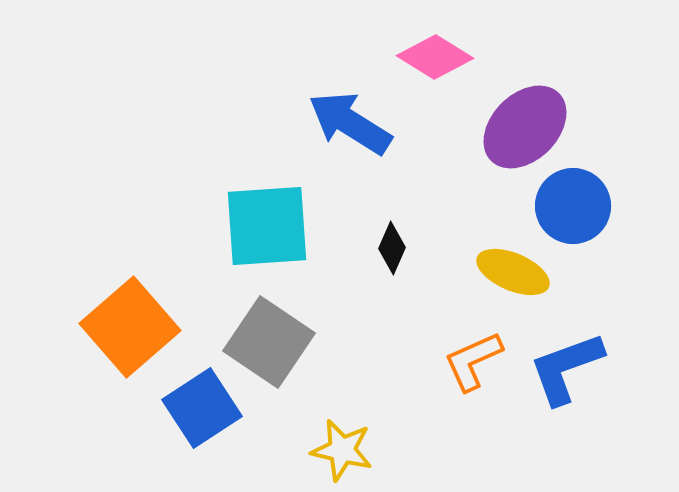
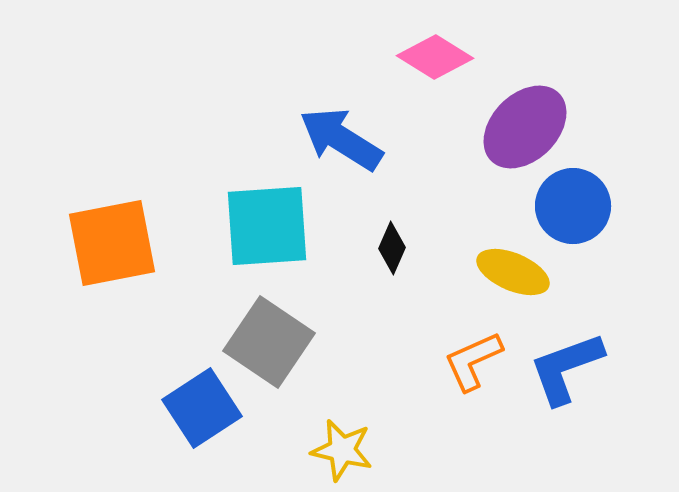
blue arrow: moved 9 px left, 16 px down
orange square: moved 18 px left, 84 px up; rotated 30 degrees clockwise
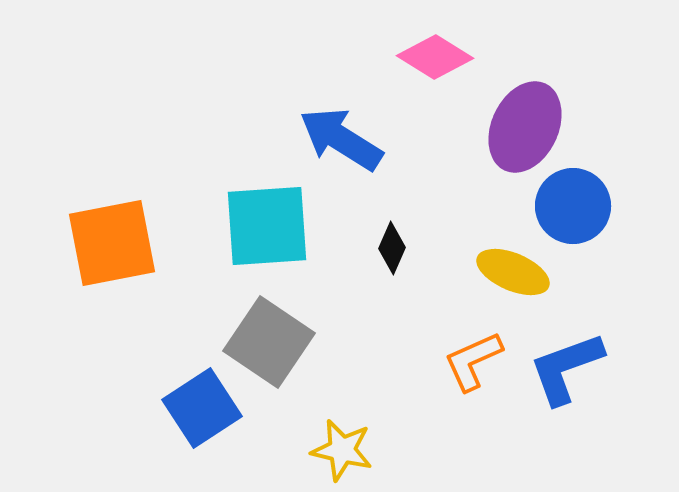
purple ellipse: rotated 20 degrees counterclockwise
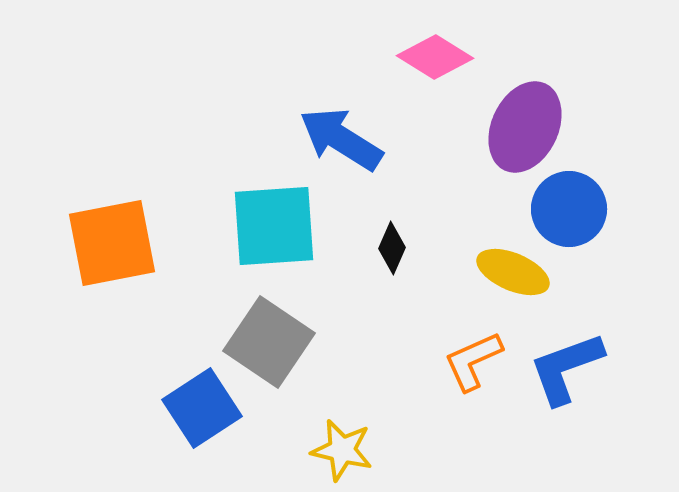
blue circle: moved 4 px left, 3 px down
cyan square: moved 7 px right
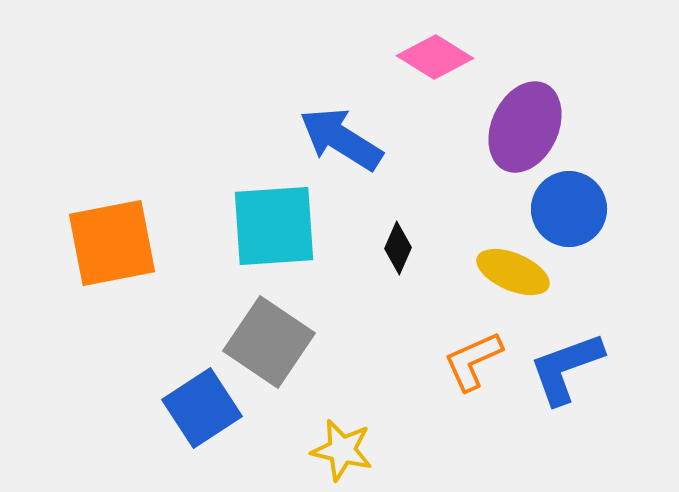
black diamond: moved 6 px right
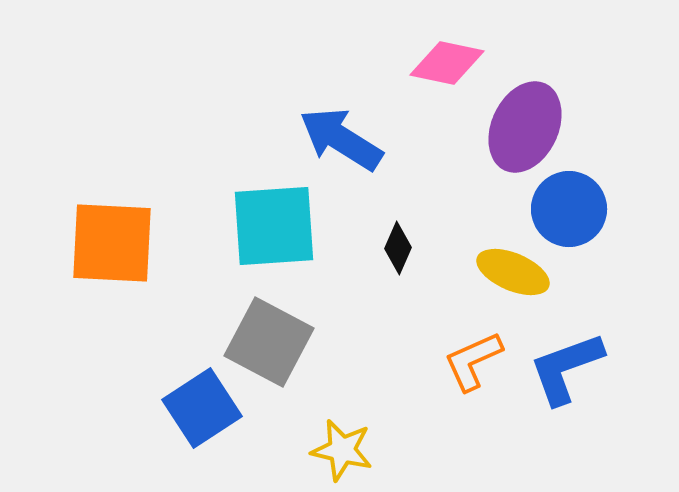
pink diamond: moved 12 px right, 6 px down; rotated 20 degrees counterclockwise
orange square: rotated 14 degrees clockwise
gray square: rotated 6 degrees counterclockwise
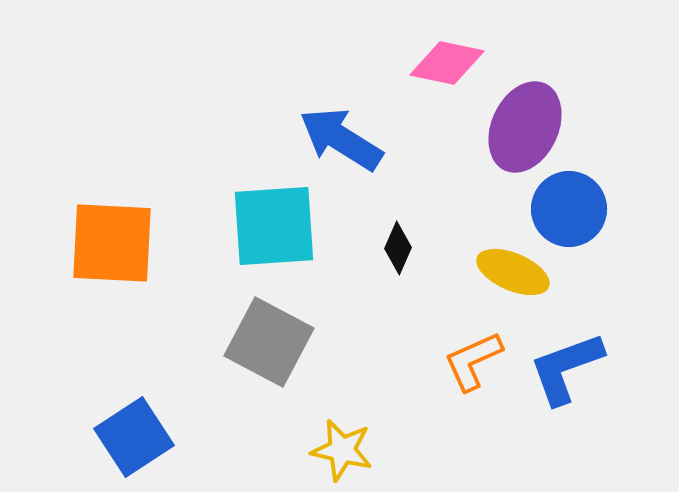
blue square: moved 68 px left, 29 px down
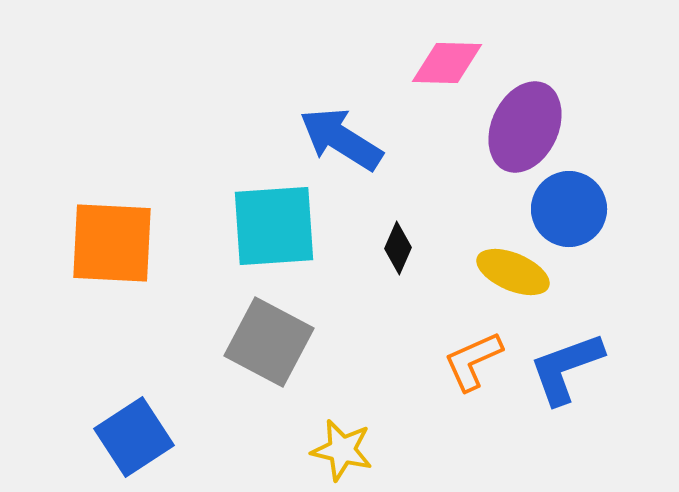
pink diamond: rotated 10 degrees counterclockwise
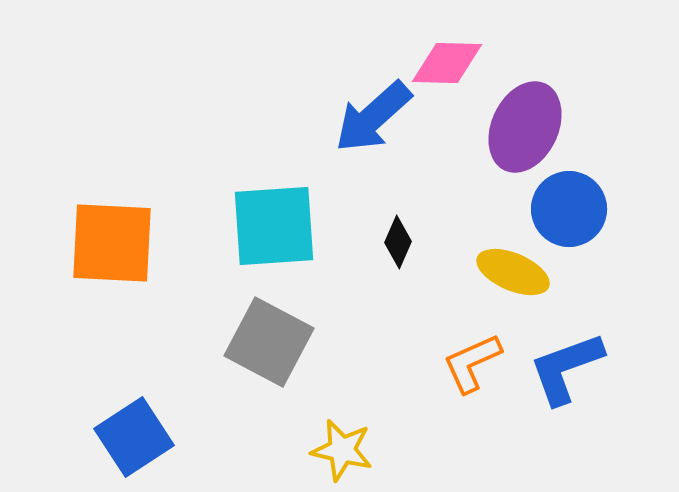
blue arrow: moved 32 px right, 22 px up; rotated 74 degrees counterclockwise
black diamond: moved 6 px up
orange L-shape: moved 1 px left, 2 px down
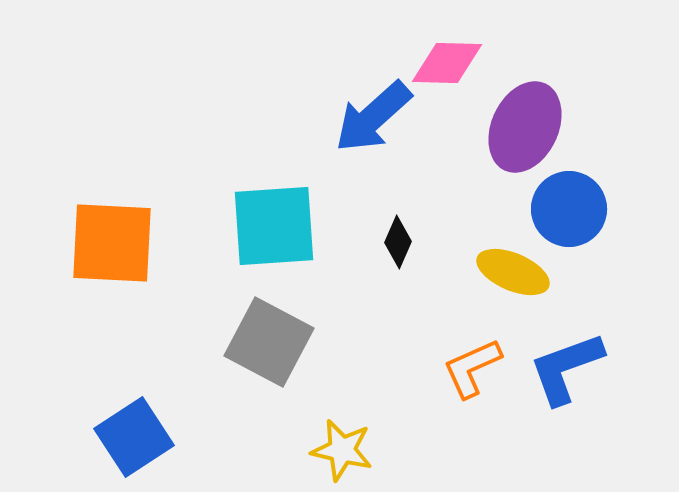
orange L-shape: moved 5 px down
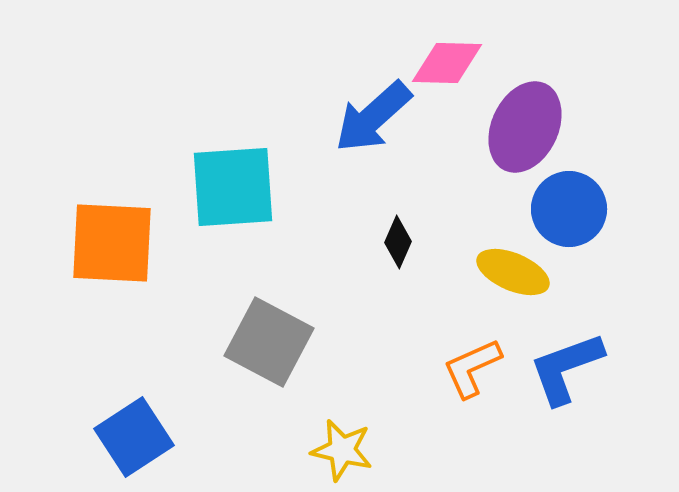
cyan square: moved 41 px left, 39 px up
